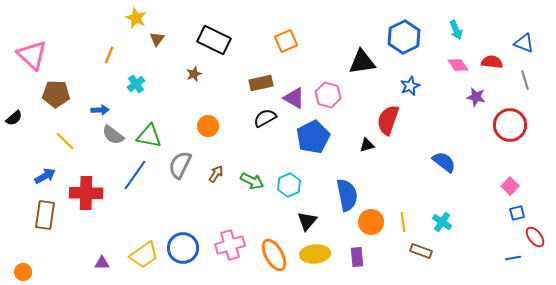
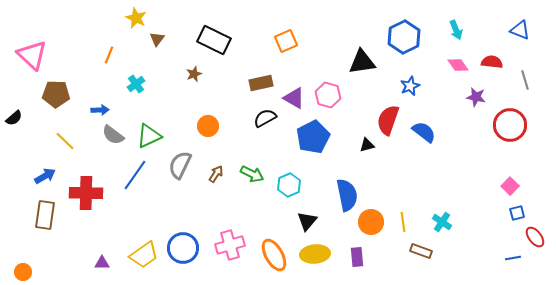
blue triangle at (524, 43): moved 4 px left, 13 px up
green triangle at (149, 136): rotated 36 degrees counterclockwise
blue semicircle at (444, 162): moved 20 px left, 30 px up
green arrow at (252, 181): moved 7 px up
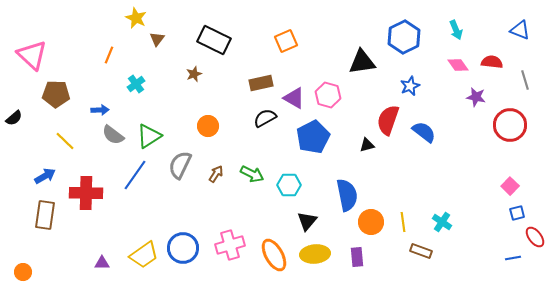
green triangle at (149, 136): rotated 8 degrees counterclockwise
cyan hexagon at (289, 185): rotated 25 degrees clockwise
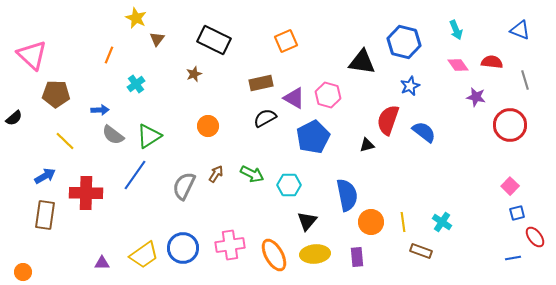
blue hexagon at (404, 37): moved 5 px down; rotated 20 degrees counterclockwise
black triangle at (362, 62): rotated 16 degrees clockwise
gray semicircle at (180, 165): moved 4 px right, 21 px down
pink cross at (230, 245): rotated 8 degrees clockwise
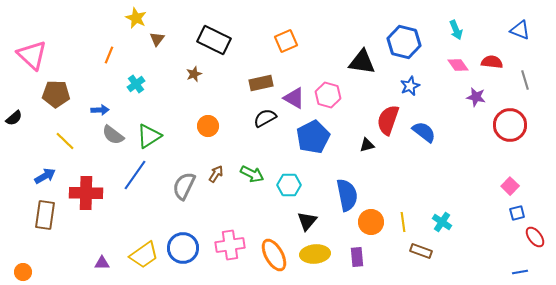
blue line at (513, 258): moved 7 px right, 14 px down
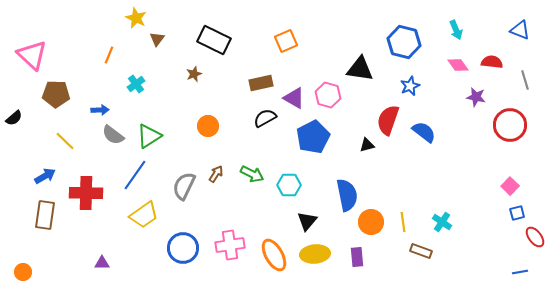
black triangle at (362, 62): moved 2 px left, 7 px down
yellow trapezoid at (144, 255): moved 40 px up
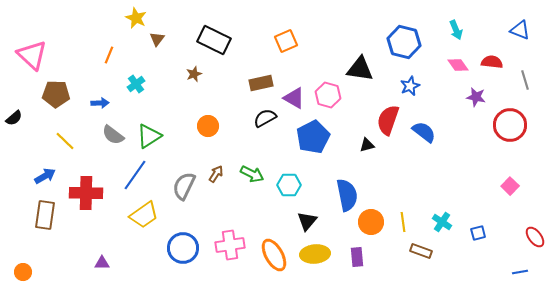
blue arrow at (100, 110): moved 7 px up
blue square at (517, 213): moved 39 px left, 20 px down
